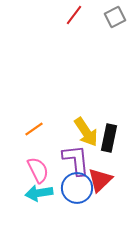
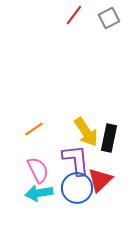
gray square: moved 6 px left, 1 px down
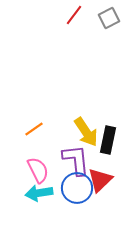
black rectangle: moved 1 px left, 2 px down
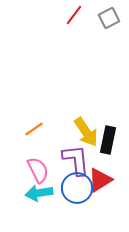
red triangle: rotated 12 degrees clockwise
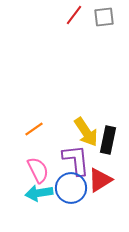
gray square: moved 5 px left, 1 px up; rotated 20 degrees clockwise
blue circle: moved 6 px left
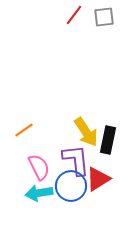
orange line: moved 10 px left, 1 px down
pink semicircle: moved 1 px right, 3 px up
red triangle: moved 2 px left, 1 px up
blue circle: moved 2 px up
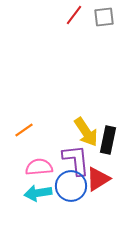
pink semicircle: rotated 68 degrees counterclockwise
cyan arrow: moved 1 px left
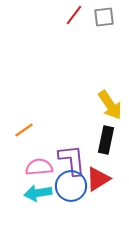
yellow arrow: moved 24 px right, 27 px up
black rectangle: moved 2 px left
purple L-shape: moved 4 px left
